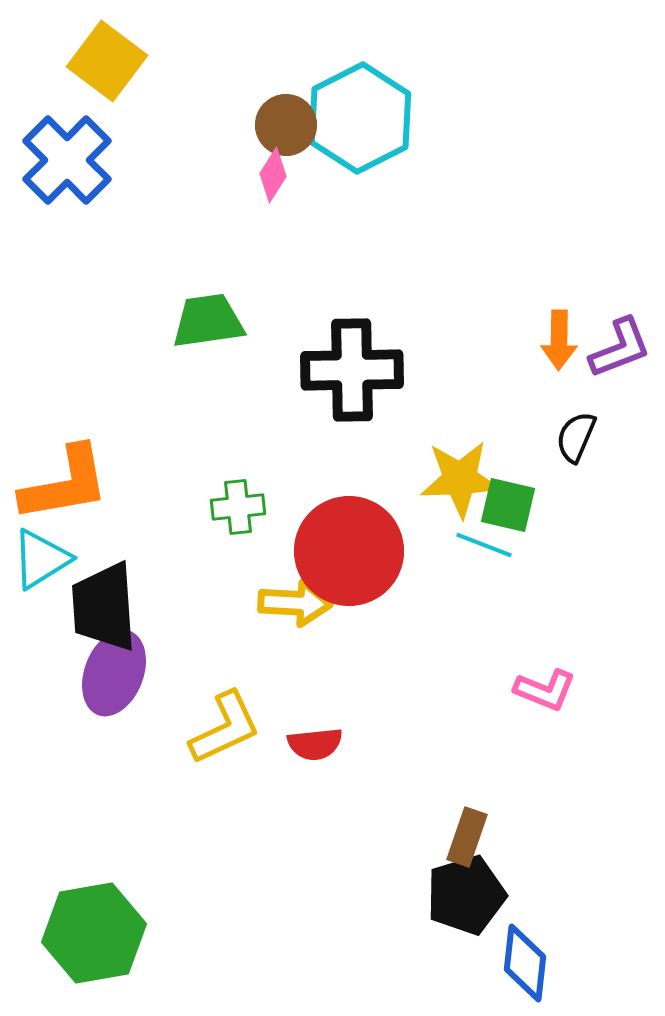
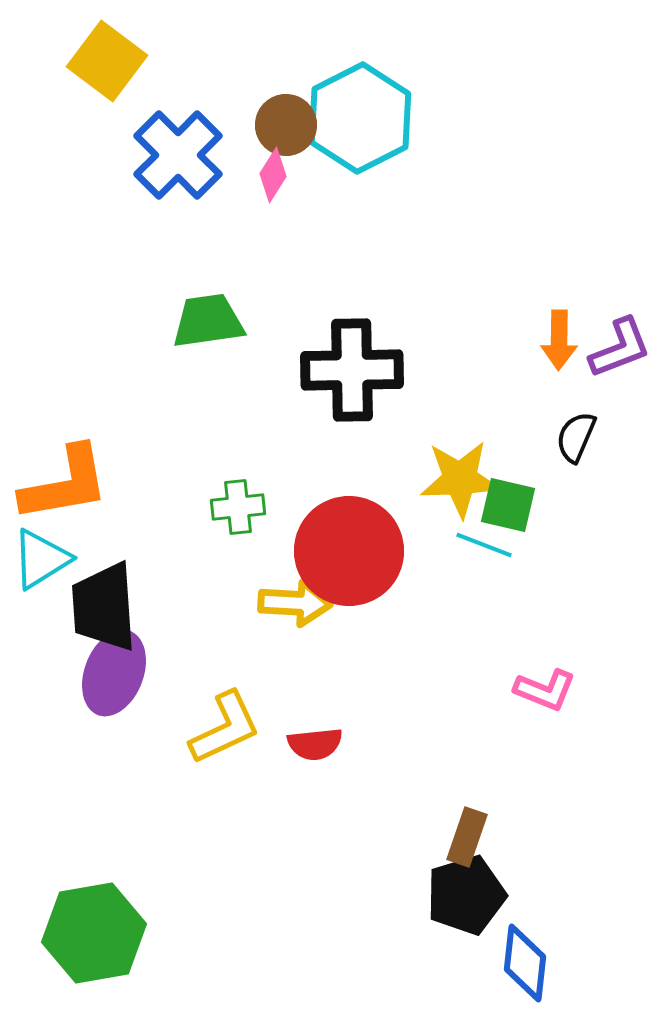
blue cross: moved 111 px right, 5 px up
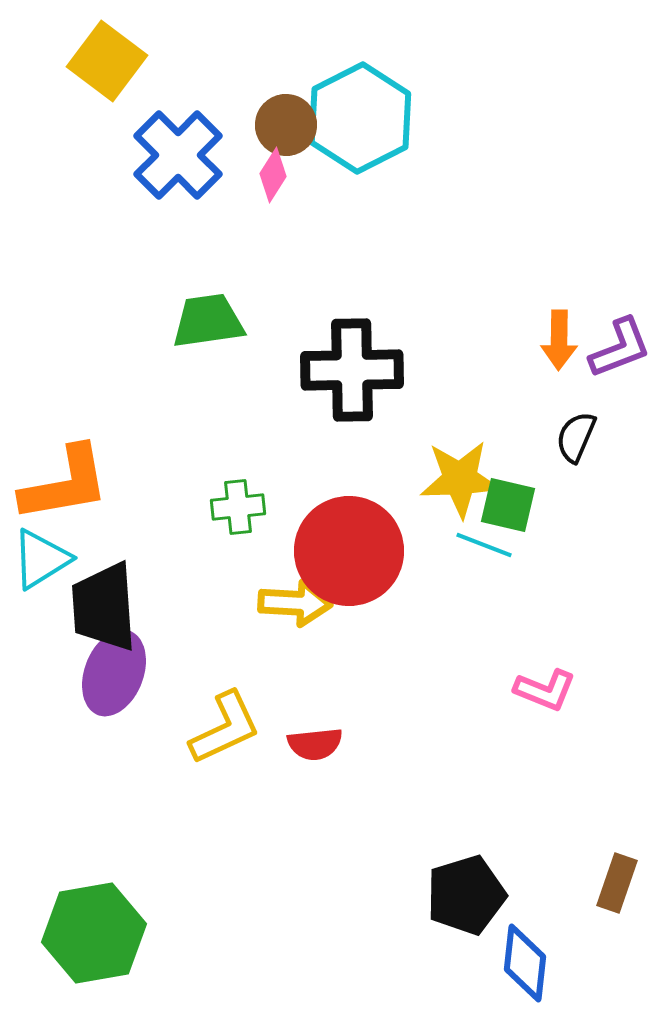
brown rectangle: moved 150 px right, 46 px down
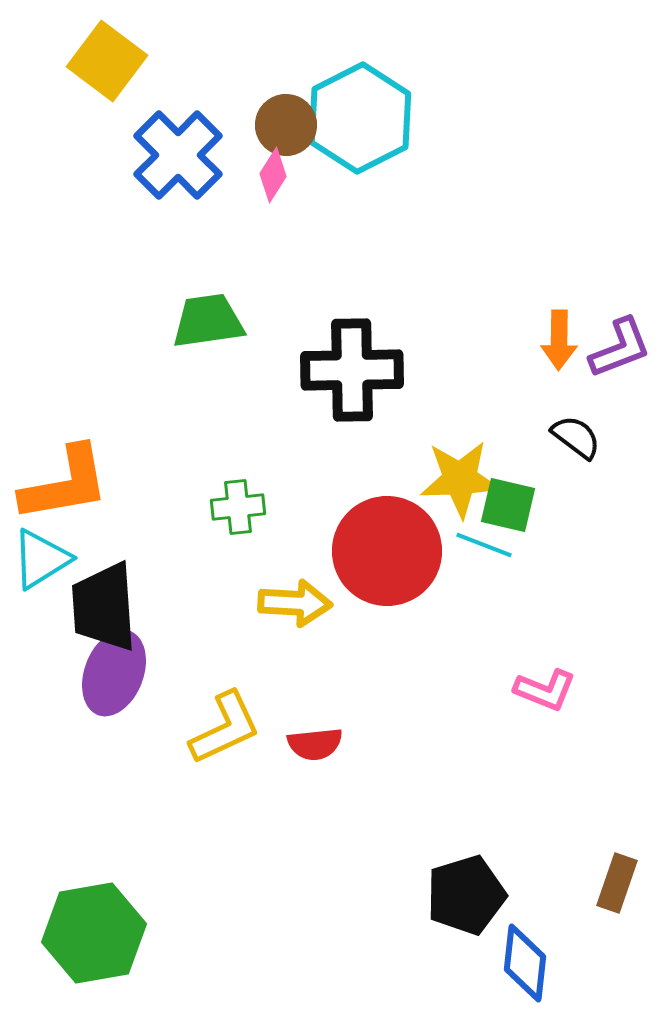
black semicircle: rotated 104 degrees clockwise
red circle: moved 38 px right
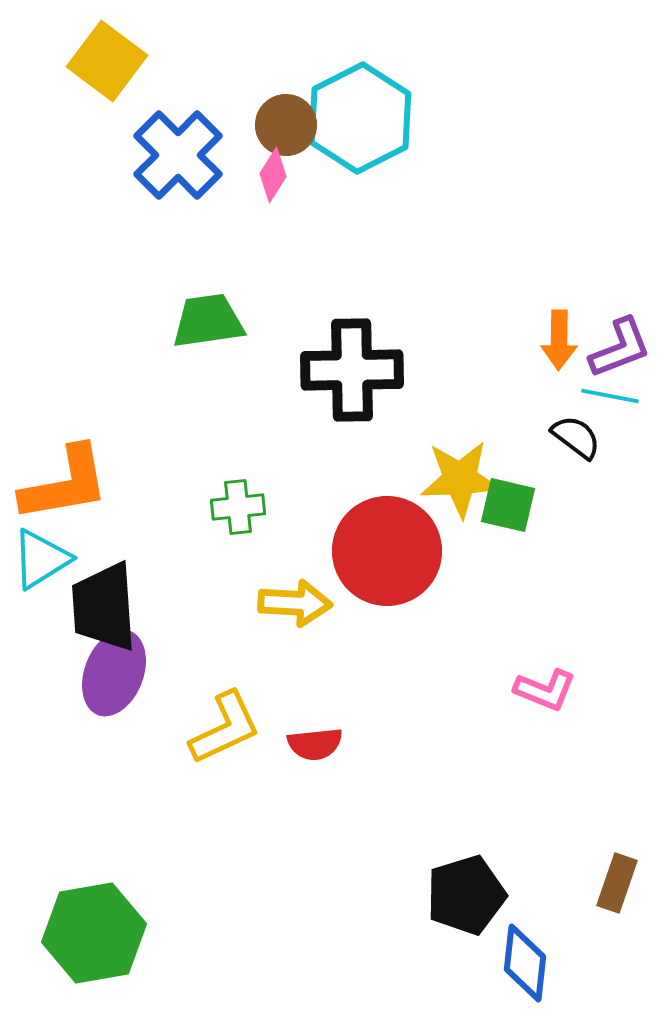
cyan line: moved 126 px right, 149 px up; rotated 10 degrees counterclockwise
